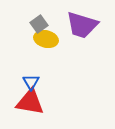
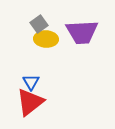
purple trapezoid: moved 7 px down; rotated 20 degrees counterclockwise
yellow ellipse: rotated 10 degrees counterclockwise
red triangle: rotated 48 degrees counterclockwise
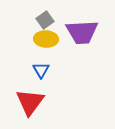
gray square: moved 6 px right, 4 px up
blue triangle: moved 10 px right, 12 px up
red triangle: rotated 16 degrees counterclockwise
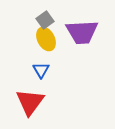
yellow ellipse: rotated 60 degrees clockwise
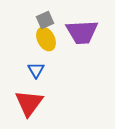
gray square: rotated 12 degrees clockwise
blue triangle: moved 5 px left
red triangle: moved 1 px left, 1 px down
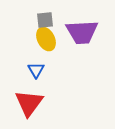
gray square: rotated 18 degrees clockwise
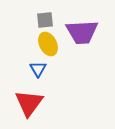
yellow ellipse: moved 2 px right, 5 px down
blue triangle: moved 2 px right, 1 px up
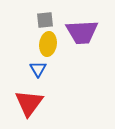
yellow ellipse: rotated 35 degrees clockwise
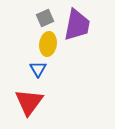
gray square: moved 2 px up; rotated 18 degrees counterclockwise
purple trapezoid: moved 5 px left, 7 px up; rotated 76 degrees counterclockwise
red triangle: moved 1 px up
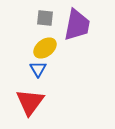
gray square: rotated 30 degrees clockwise
yellow ellipse: moved 3 px left, 4 px down; rotated 45 degrees clockwise
red triangle: moved 1 px right
